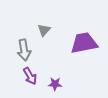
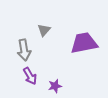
purple star: moved 2 px down; rotated 16 degrees counterclockwise
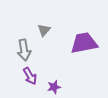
purple star: moved 1 px left, 1 px down
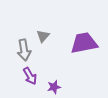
gray triangle: moved 1 px left, 6 px down
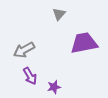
gray triangle: moved 16 px right, 22 px up
gray arrow: rotated 70 degrees clockwise
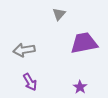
gray arrow: rotated 20 degrees clockwise
purple arrow: moved 6 px down
purple star: moved 26 px right; rotated 24 degrees counterclockwise
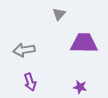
purple trapezoid: rotated 12 degrees clockwise
purple arrow: rotated 12 degrees clockwise
purple star: rotated 24 degrees counterclockwise
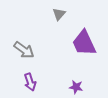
purple trapezoid: rotated 116 degrees counterclockwise
gray arrow: rotated 135 degrees counterclockwise
purple star: moved 4 px left
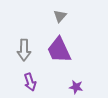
gray triangle: moved 1 px right, 2 px down
purple trapezoid: moved 25 px left, 7 px down
gray arrow: rotated 55 degrees clockwise
